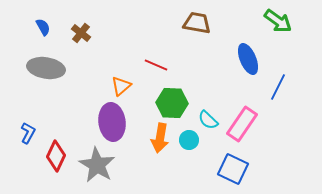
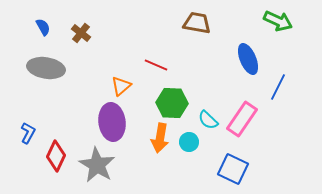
green arrow: rotated 12 degrees counterclockwise
pink rectangle: moved 5 px up
cyan circle: moved 2 px down
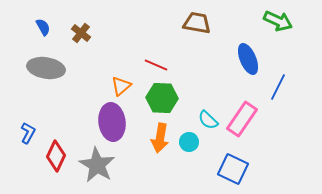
green hexagon: moved 10 px left, 5 px up
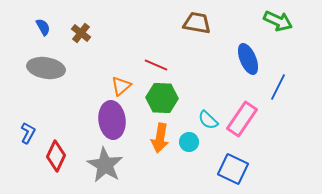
purple ellipse: moved 2 px up
gray star: moved 8 px right
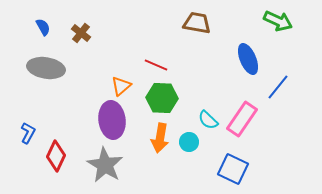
blue line: rotated 12 degrees clockwise
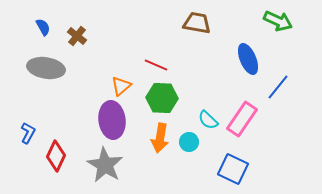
brown cross: moved 4 px left, 3 px down
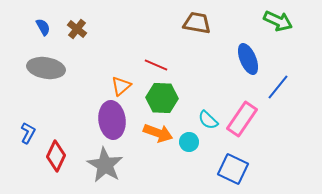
brown cross: moved 7 px up
orange arrow: moved 2 px left, 5 px up; rotated 80 degrees counterclockwise
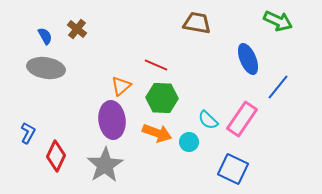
blue semicircle: moved 2 px right, 9 px down
orange arrow: moved 1 px left
gray star: rotated 9 degrees clockwise
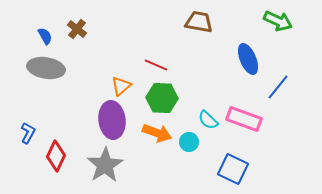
brown trapezoid: moved 2 px right, 1 px up
pink rectangle: moved 2 px right; rotated 76 degrees clockwise
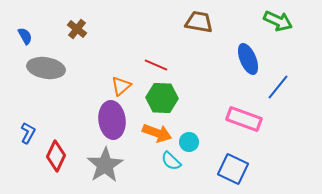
blue semicircle: moved 20 px left
cyan semicircle: moved 37 px left, 41 px down
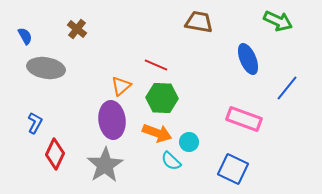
blue line: moved 9 px right, 1 px down
blue L-shape: moved 7 px right, 10 px up
red diamond: moved 1 px left, 2 px up
